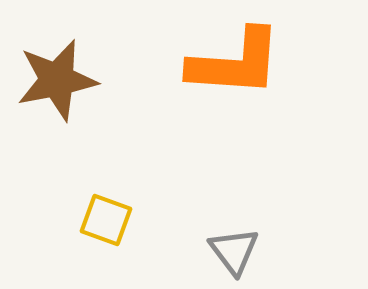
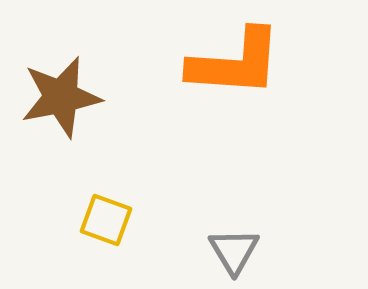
brown star: moved 4 px right, 17 px down
gray triangle: rotated 6 degrees clockwise
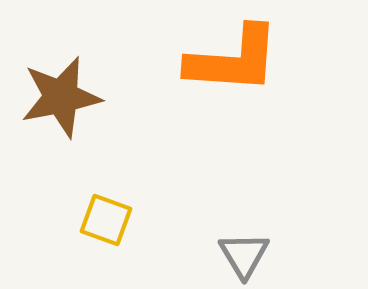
orange L-shape: moved 2 px left, 3 px up
gray triangle: moved 10 px right, 4 px down
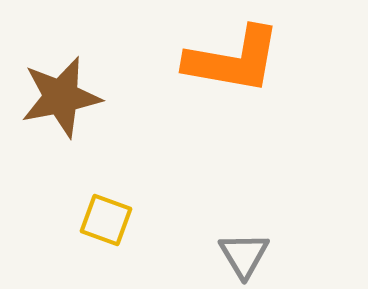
orange L-shape: rotated 6 degrees clockwise
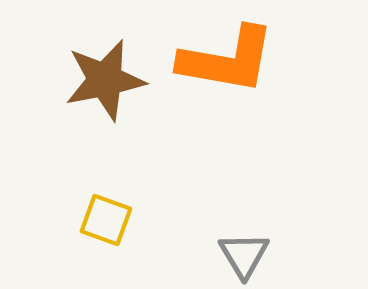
orange L-shape: moved 6 px left
brown star: moved 44 px right, 17 px up
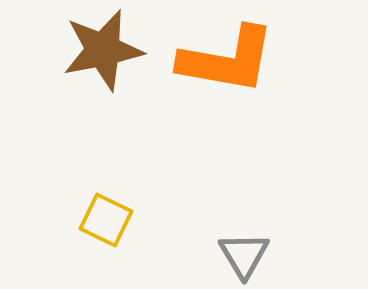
brown star: moved 2 px left, 30 px up
yellow square: rotated 6 degrees clockwise
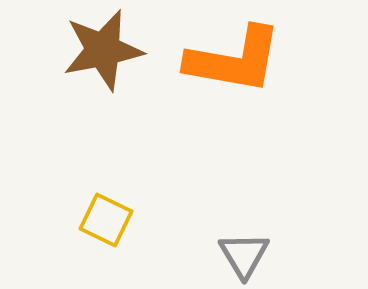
orange L-shape: moved 7 px right
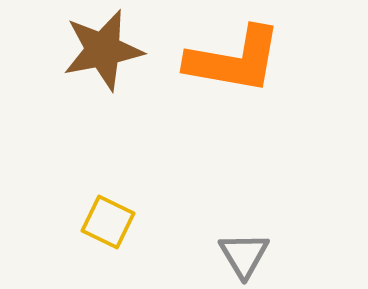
yellow square: moved 2 px right, 2 px down
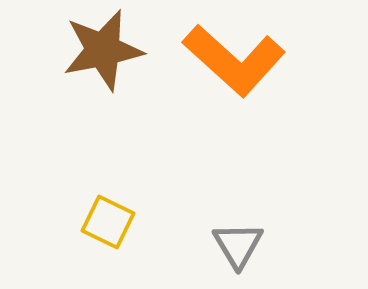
orange L-shape: rotated 32 degrees clockwise
gray triangle: moved 6 px left, 10 px up
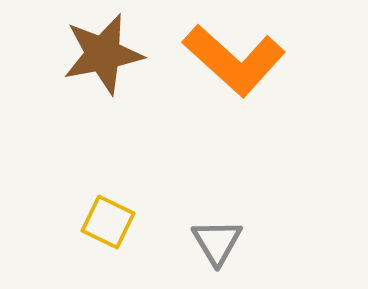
brown star: moved 4 px down
gray triangle: moved 21 px left, 3 px up
